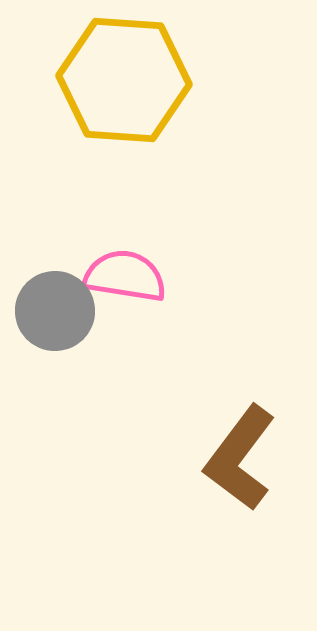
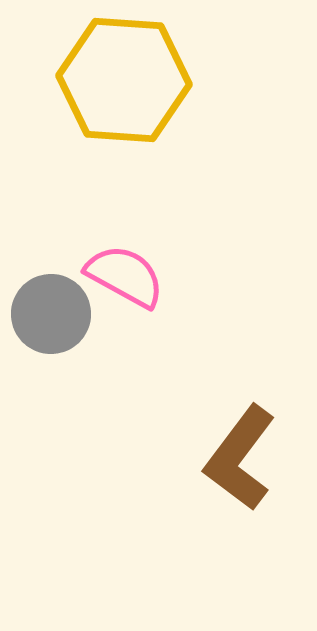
pink semicircle: rotated 20 degrees clockwise
gray circle: moved 4 px left, 3 px down
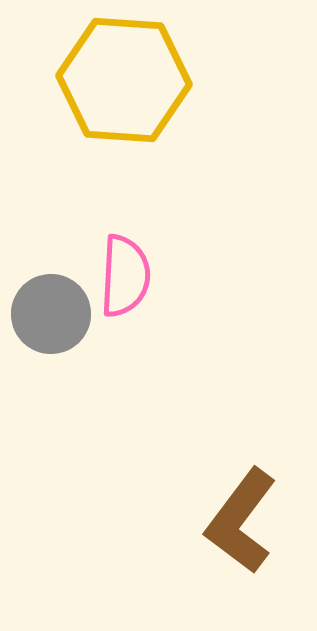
pink semicircle: rotated 64 degrees clockwise
brown L-shape: moved 1 px right, 63 px down
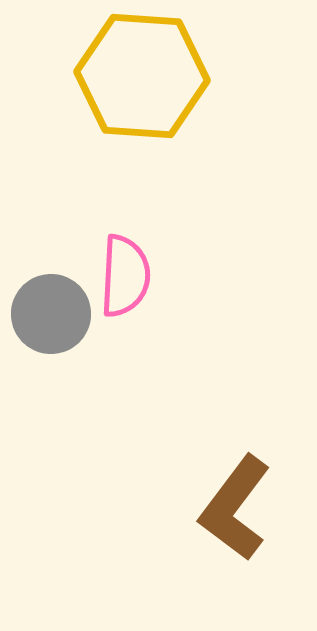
yellow hexagon: moved 18 px right, 4 px up
brown L-shape: moved 6 px left, 13 px up
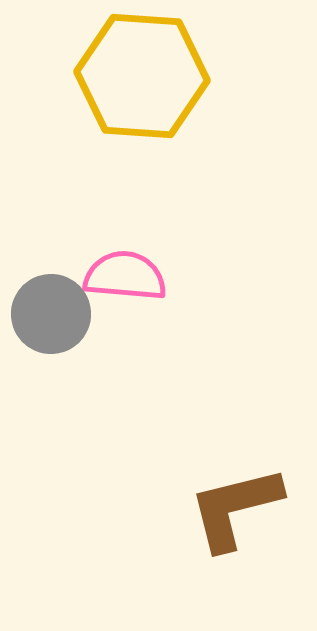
pink semicircle: rotated 88 degrees counterclockwise
brown L-shape: rotated 39 degrees clockwise
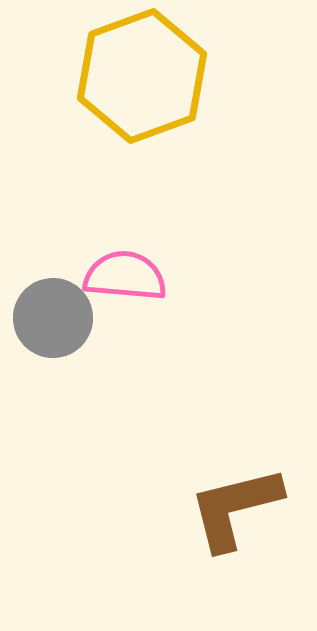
yellow hexagon: rotated 24 degrees counterclockwise
gray circle: moved 2 px right, 4 px down
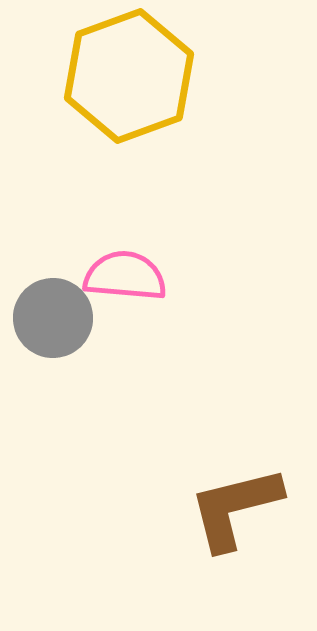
yellow hexagon: moved 13 px left
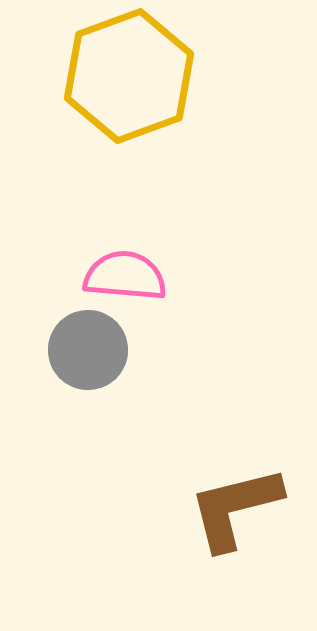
gray circle: moved 35 px right, 32 px down
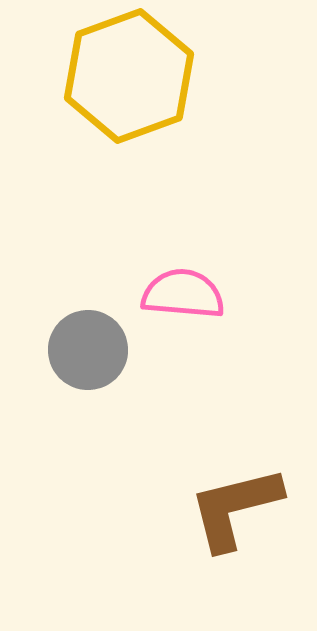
pink semicircle: moved 58 px right, 18 px down
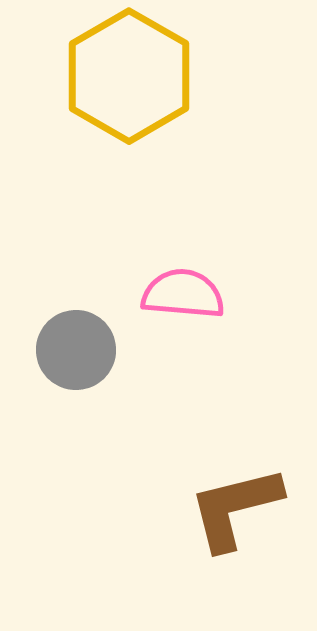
yellow hexagon: rotated 10 degrees counterclockwise
gray circle: moved 12 px left
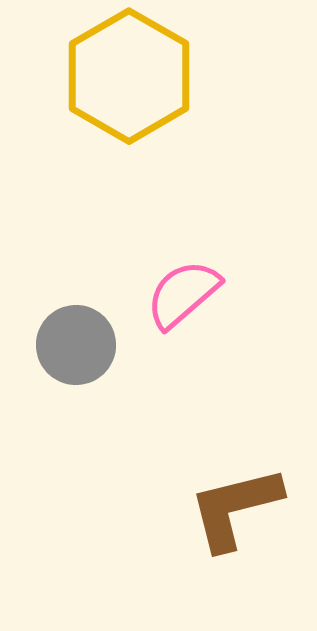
pink semicircle: rotated 46 degrees counterclockwise
gray circle: moved 5 px up
